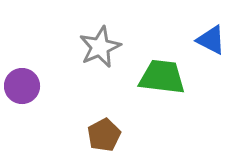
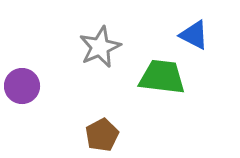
blue triangle: moved 17 px left, 5 px up
brown pentagon: moved 2 px left
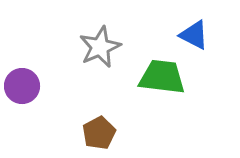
brown pentagon: moved 3 px left, 2 px up
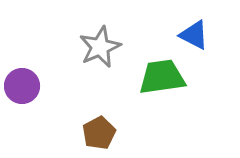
green trapezoid: rotated 15 degrees counterclockwise
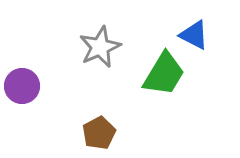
green trapezoid: moved 2 px right, 3 px up; rotated 129 degrees clockwise
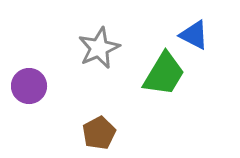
gray star: moved 1 px left, 1 px down
purple circle: moved 7 px right
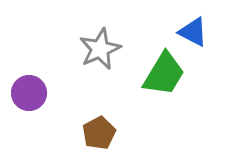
blue triangle: moved 1 px left, 3 px up
gray star: moved 1 px right, 1 px down
purple circle: moved 7 px down
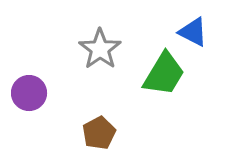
gray star: rotated 12 degrees counterclockwise
